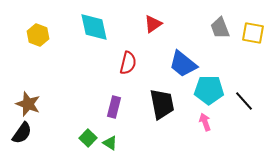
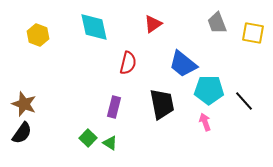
gray trapezoid: moved 3 px left, 5 px up
brown star: moved 4 px left
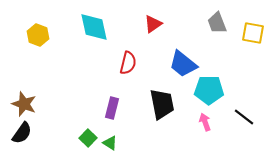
black line: moved 16 px down; rotated 10 degrees counterclockwise
purple rectangle: moved 2 px left, 1 px down
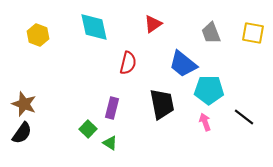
gray trapezoid: moved 6 px left, 10 px down
green square: moved 9 px up
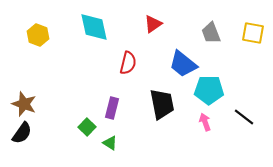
green square: moved 1 px left, 2 px up
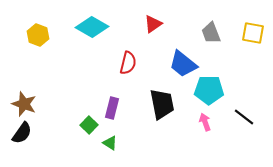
cyan diamond: moved 2 px left; rotated 48 degrees counterclockwise
green square: moved 2 px right, 2 px up
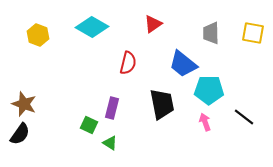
gray trapezoid: rotated 20 degrees clockwise
green square: rotated 18 degrees counterclockwise
black semicircle: moved 2 px left, 1 px down
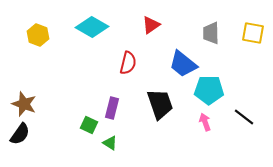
red triangle: moved 2 px left, 1 px down
black trapezoid: moved 2 px left; rotated 8 degrees counterclockwise
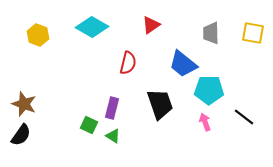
black semicircle: moved 1 px right, 1 px down
green triangle: moved 3 px right, 7 px up
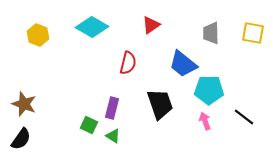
pink arrow: moved 1 px up
black semicircle: moved 4 px down
